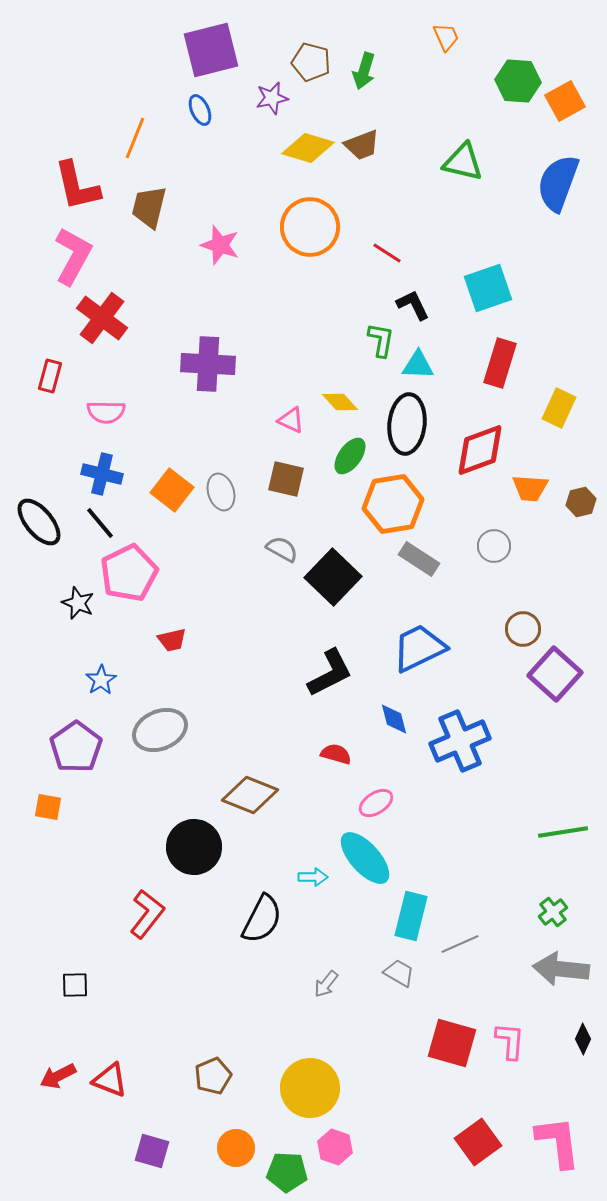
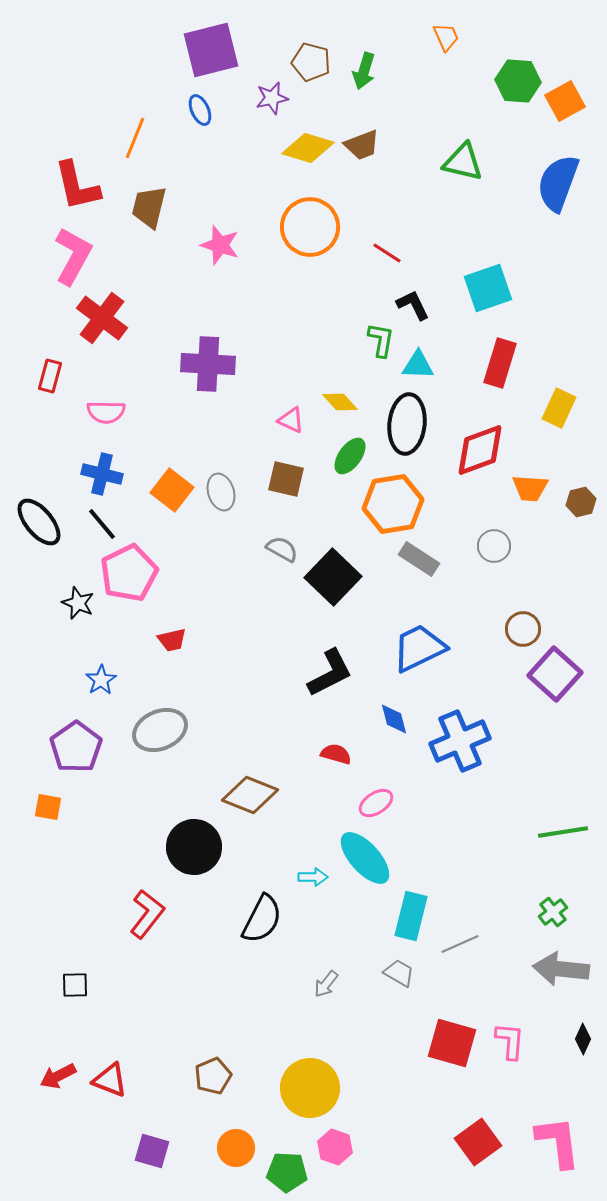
black line at (100, 523): moved 2 px right, 1 px down
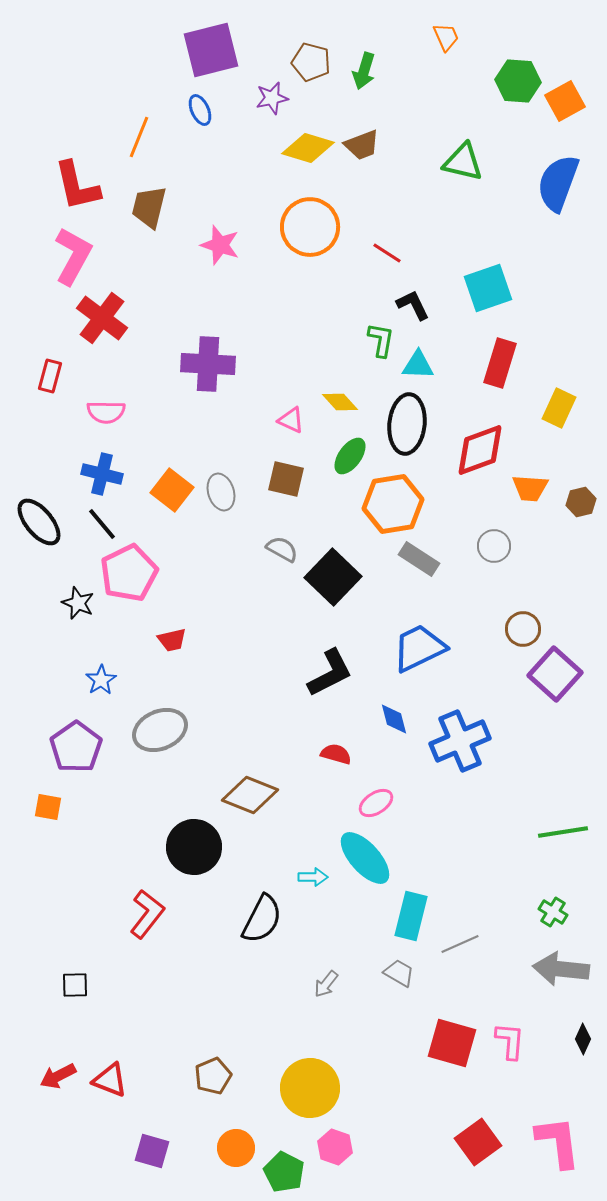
orange line at (135, 138): moved 4 px right, 1 px up
green cross at (553, 912): rotated 20 degrees counterclockwise
green pentagon at (287, 1172): moved 3 px left; rotated 24 degrees clockwise
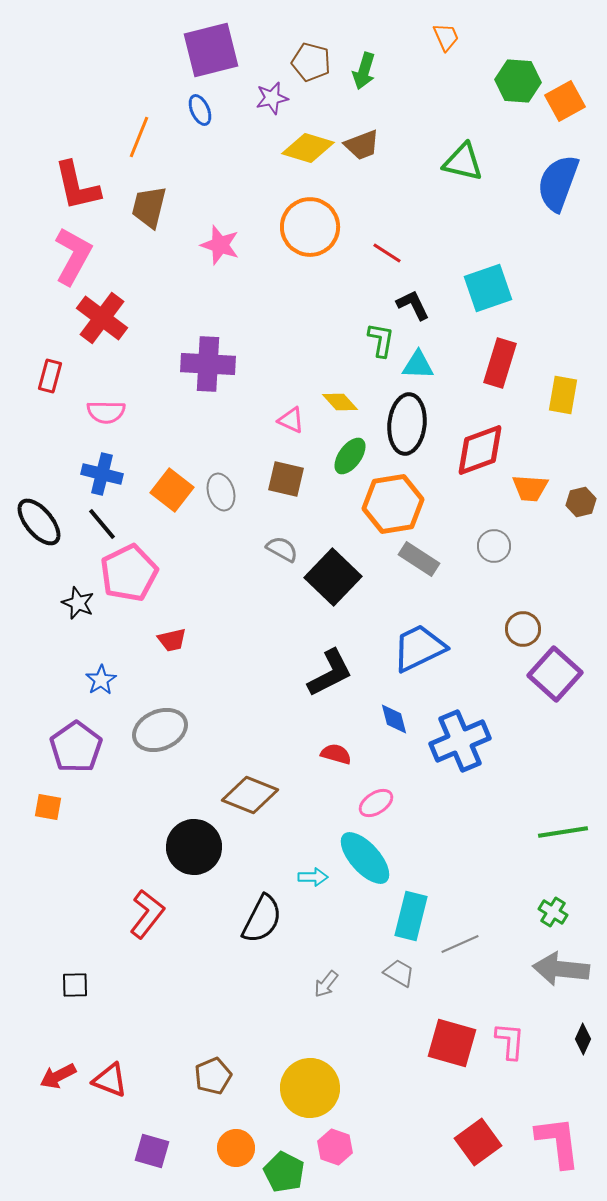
yellow rectangle at (559, 408): moved 4 px right, 13 px up; rotated 15 degrees counterclockwise
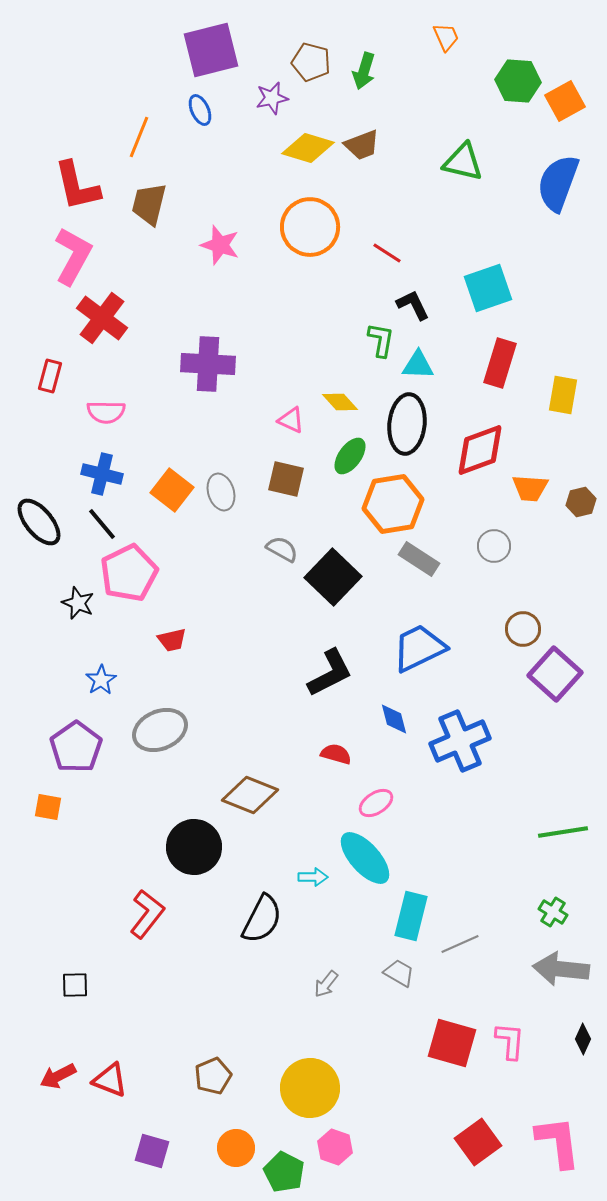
brown trapezoid at (149, 207): moved 3 px up
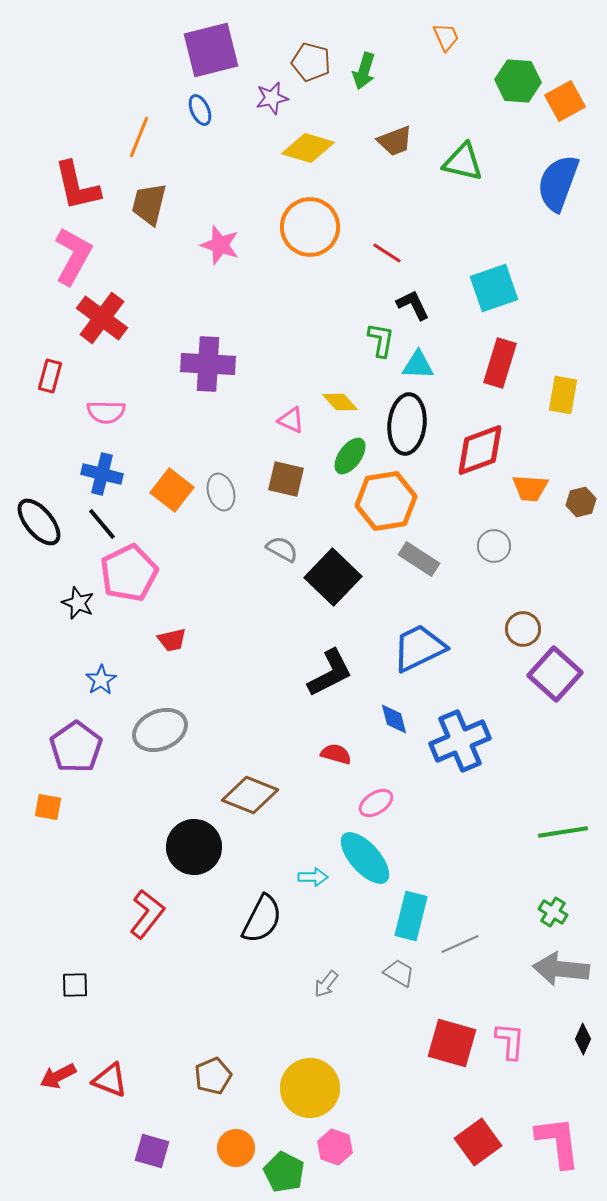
brown trapezoid at (362, 145): moved 33 px right, 4 px up
cyan square at (488, 288): moved 6 px right
orange hexagon at (393, 504): moved 7 px left, 3 px up
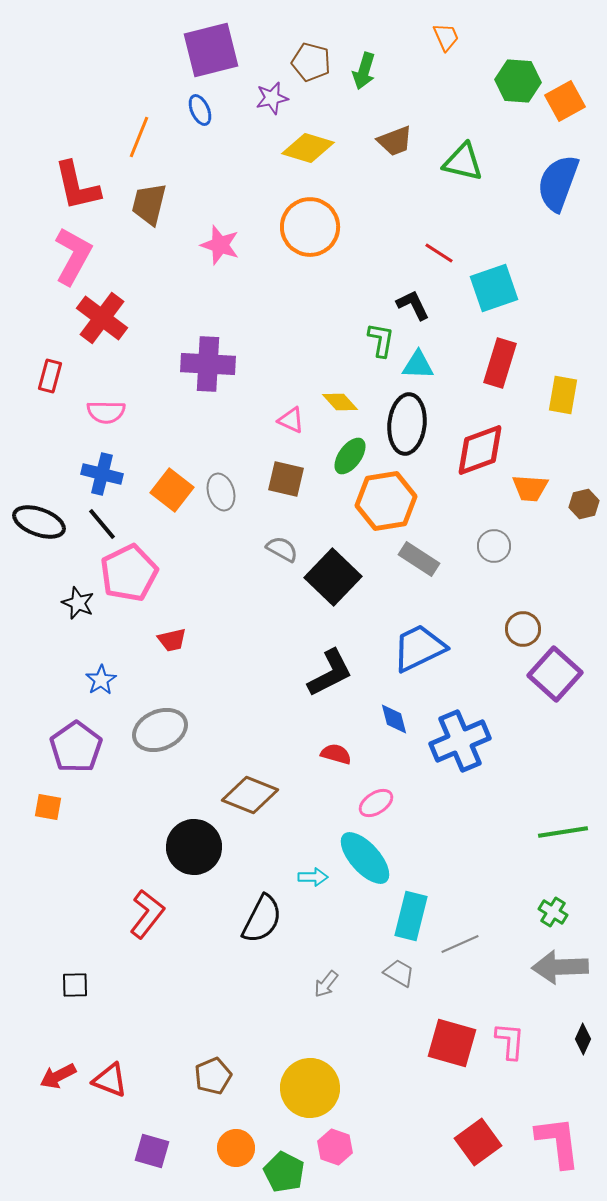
red line at (387, 253): moved 52 px right
brown hexagon at (581, 502): moved 3 px right, 2 px down
black ellipse at (39, 522): rotated 30 degrees counterclockwise
gray arrow at (561, 969): moved 1 px left, 2 px up; rotated 8 degrees counterclockwise
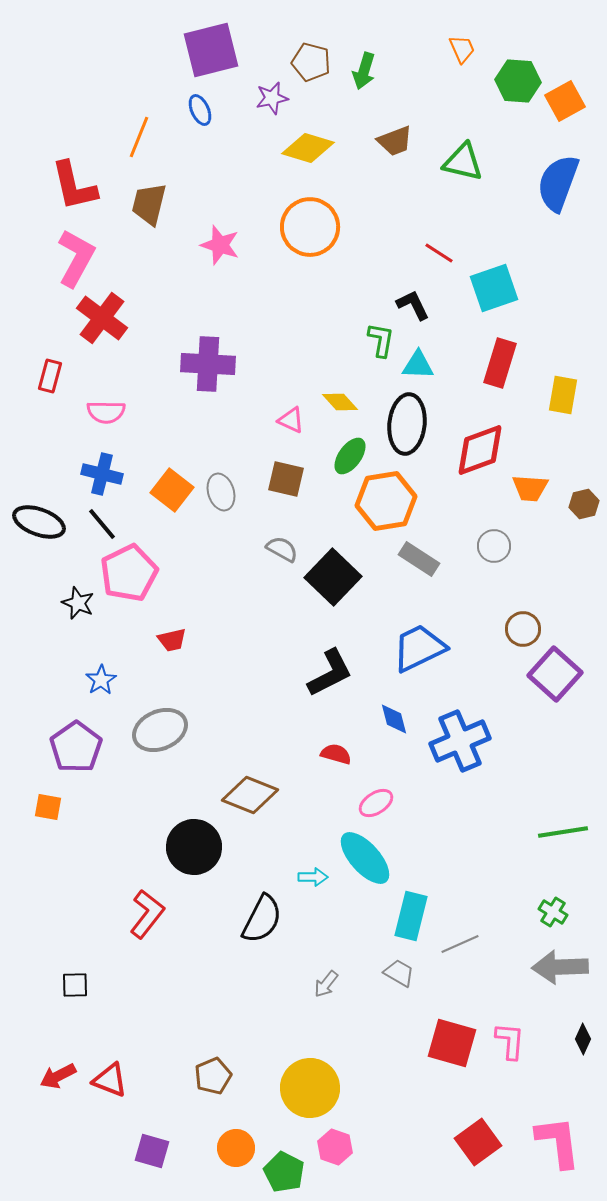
orange trapezoid at (446, 37): moved 16 px right, 12 px down
red L-shape at (77, 186): moved 3 px left
pink L-shape at (73, 256): moved 3 px right, 2 px down
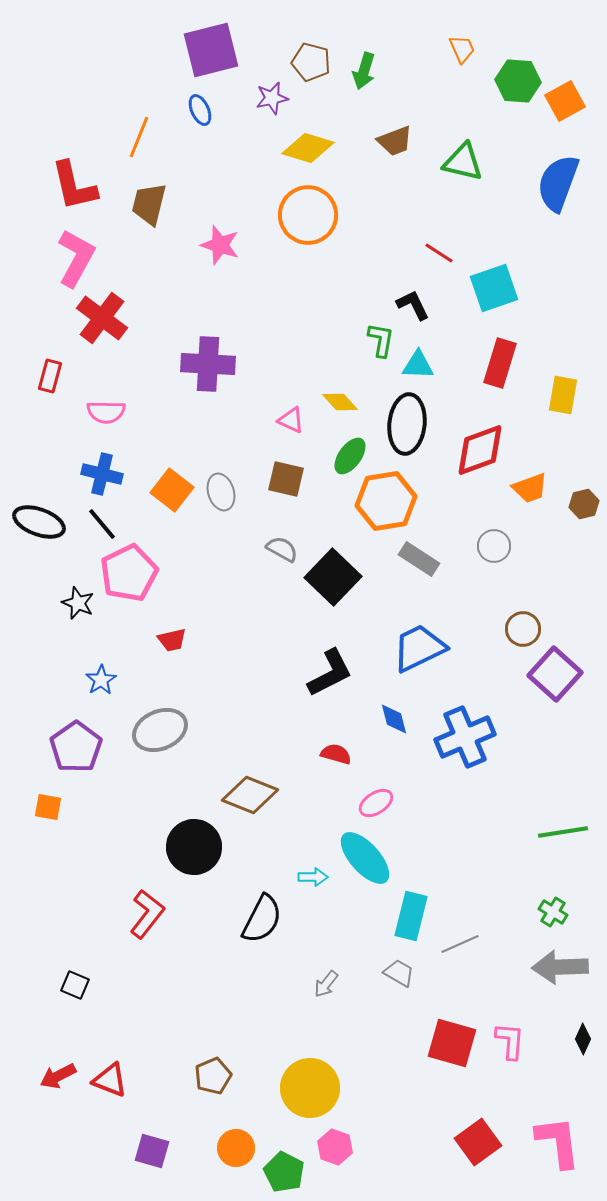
orange circle at (310, 227): moved 2 px left, 12 px up
orange trapezoid at (530, 488): rotated 24 degrees counterclockwise
blue cross at (460, 741): moved 5 px right, 4 px up
black square at (75, 985): rotated 24 degrees clockwise
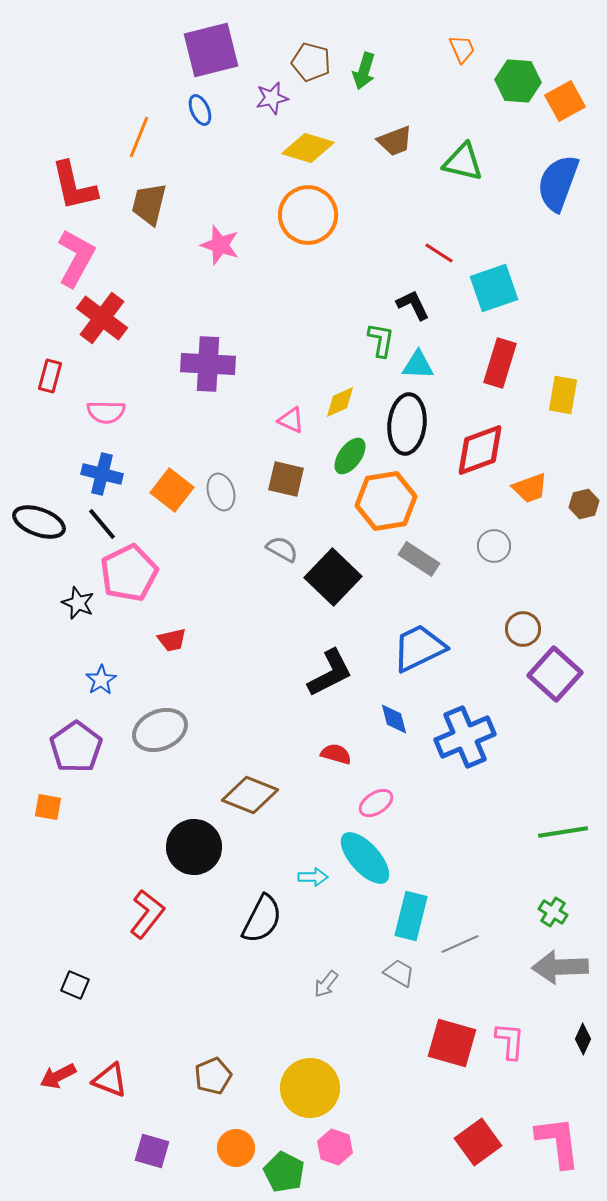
yellow diamond at (340, 402): rotated 72 degrees counterclockwise
